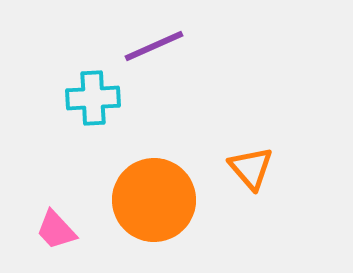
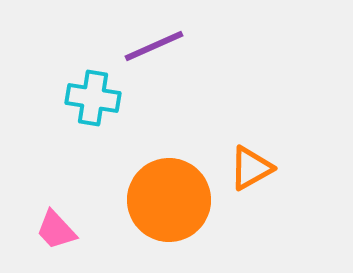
cyan cross: rotated 12 degrees clockwise
orange triangle: rotated 42 degrees clockwise
orange circle: moved 15 px right
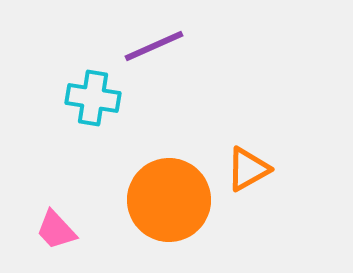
orange triangle: moved 3 px left, 1 px down
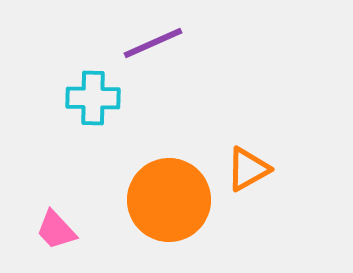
purple line: moved 1 px left, 3 px up
cyan cross: rotated 8 degrees counterclockwise
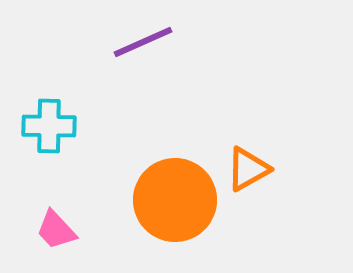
purple line: moved 10 px left, 1 px up
cyan cross: moved 44 px left, 28 px down
orange circle: moved 6 px right
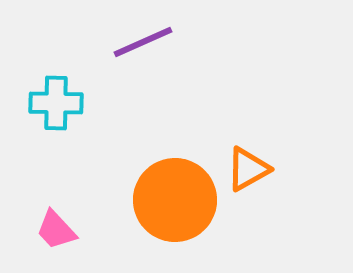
cyan cross: moved 7 px right, 23 px up
